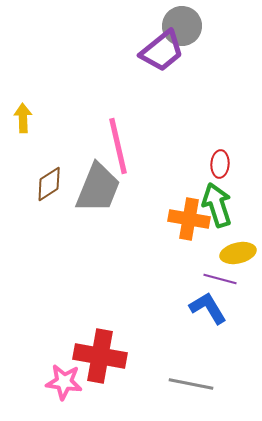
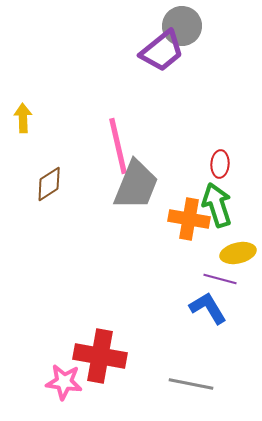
gray trapezoid: moved 38 px right, 3 px up
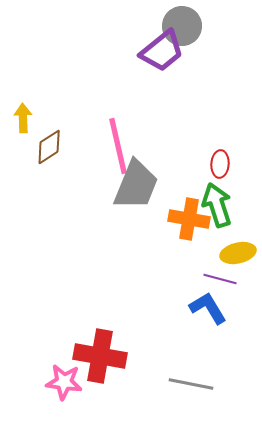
brown diamond: moved 37 px up
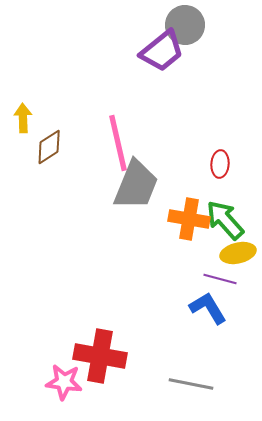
gray circle: moved 3 px right, 1 px up
pink line: moved 3 px up
green arrow: moved 8 px right, 15 px down; rotated 24 degrees counterclockwise
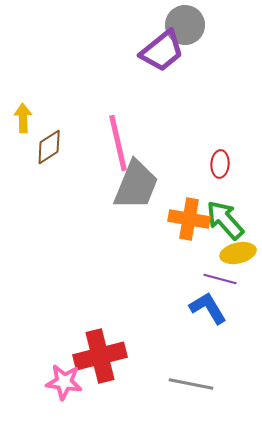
red cross: rotated 24 degrees counterclockwise
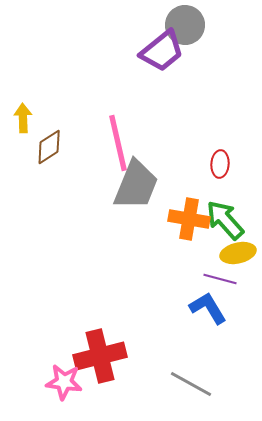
gray line: rotated 18 degrees clockwise
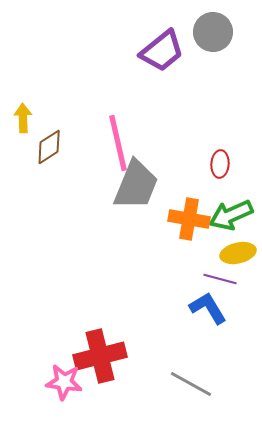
gray circle: moved 28 px right, 7 px down
green arrow: moved 6 px right, 5 px up; rotated 72 degrees counterclockwise
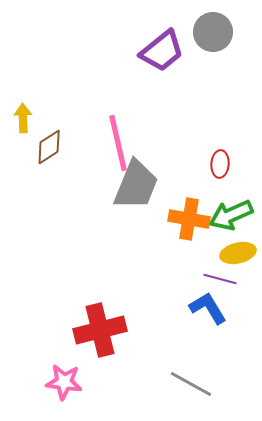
red cross: moved 26 px up
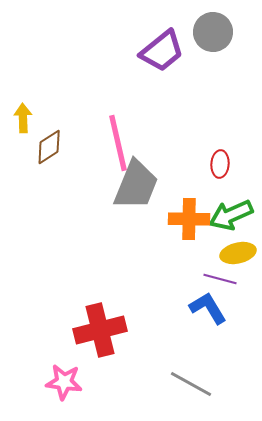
orange cross: rotated 9 degrees counterclockwise
